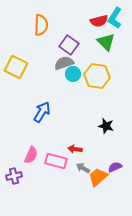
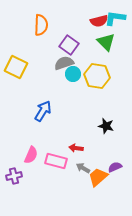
cyan L-shape: rotated 65 degrees clockwise
blue arrow: moved 1 px right, 1 px up
red arrow: moved 1 px right, 1 px up
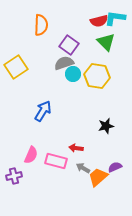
yellow square: rotated 30 degrees clockwise
black star: rotated 28 degrees counterclockwise
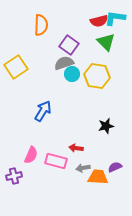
cyan circle: moved 1 px left
gray arrow: rotated 40 degrees counterclockwise
orange trapezoid: rotated 45 degrees clockwise
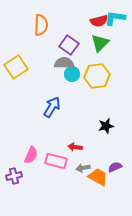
green triangle: moved 6 px left, 1 px down; rotated 30 degrees clockwise
gray semicircle: rotated 18 degrees clockwise
yellow hexagon: rotated 15 degrees counterclockwise
blue arrow: moved 9 px right, 4 px up
red arrow: moved 1 px left, 1 px up
orange trapezoid: rotated 25 degrees clockwise
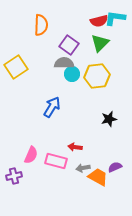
black star: moved 3 px right, 7 px up
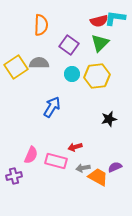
gray semicircle: moved 25 px left
red arrow: rotated 24 degrees counterclockwise
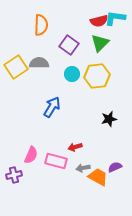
purple cross: moved 1 px up
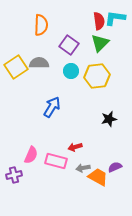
red semicircle: rotated 84 degrees counterclockwise
cyan circle: moved 1 px left, 3 px up
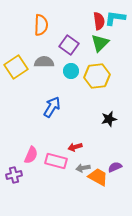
gray semicircle: moved 5 px right, 1 px up
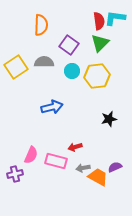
cyan circle: moved 1 px right
blue arrow: rotated 45 degrees clockwise
purple cross: moved 1 px right, 1 px up
